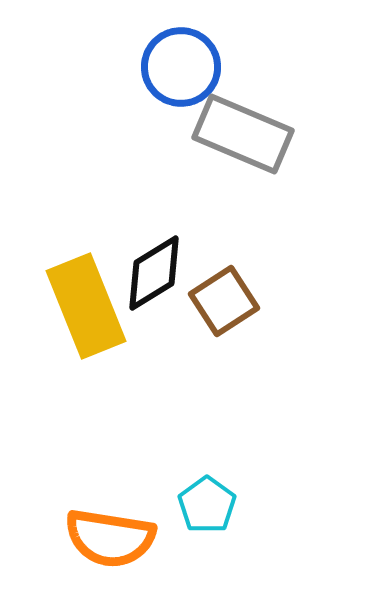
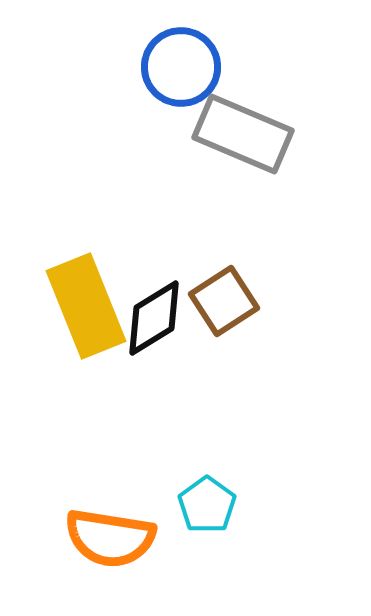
black diamond: moved 45 px down
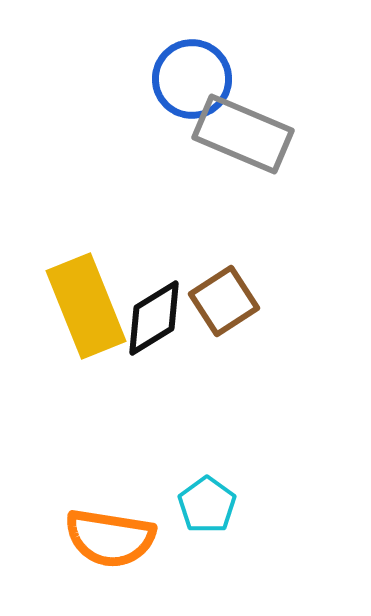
blue circle: moved 11 px right, 12 px down
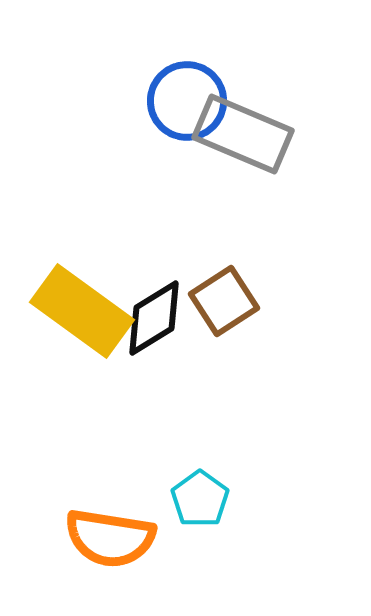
blue circle: moved 5 px left, 22 px down
yellow rectangle: moved 4 px left, 5 px down; rotated 32 degrees counterclockwise
cyan pentagon: moved 7 px left, 6 px up
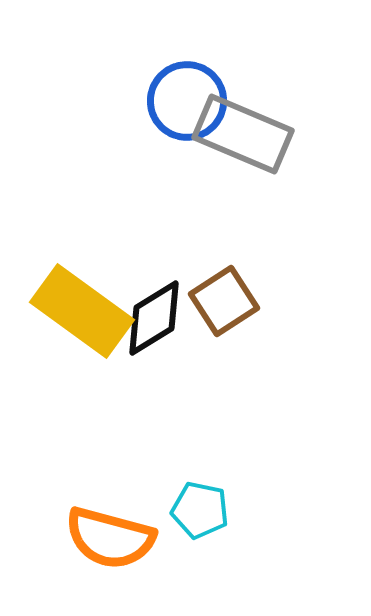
cyan pentagon: moved 11 px down; rotated 24 degrees counterclockwise
orange semicircle: rotated 6 degrees clockwise
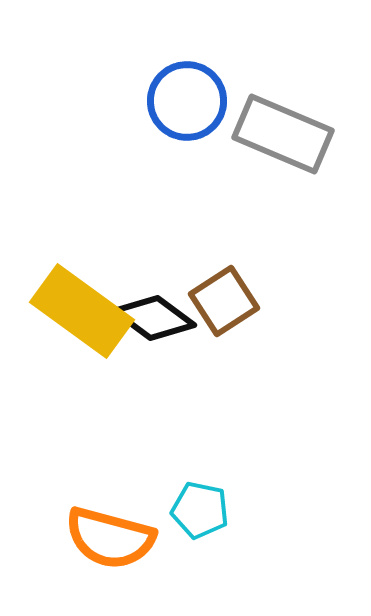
gray rectangle: moved 40 px right
black diamond: rotated 68 degrees clockwise
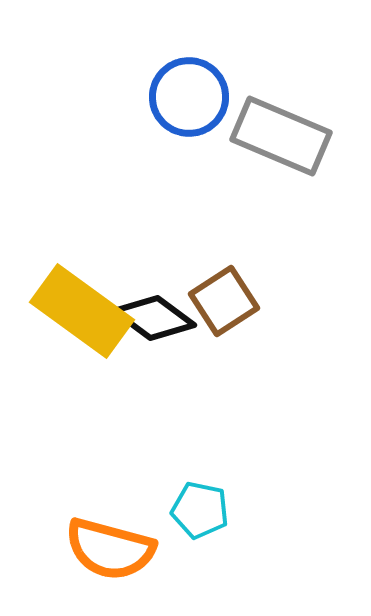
blue circle: moved 2 px right, 4 px up
gray rectangle: moved 2 px left, 2 px down
orange semicircle: moved 11 px down
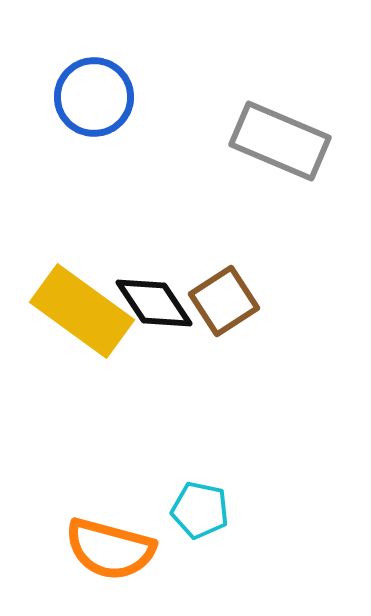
blue circle: moved 95 px left
gray rectangle: moved 1 px left, 5 px down
black diamond: moved 15 px up; rotated 20 degrees clockwise
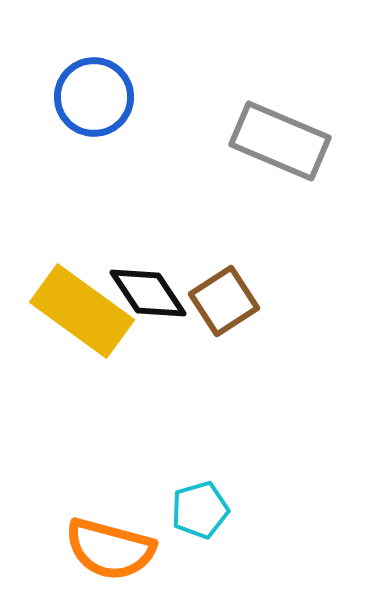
black diamond: moved 6 px left, 10 px up
cyan pentagon: rotated 28 degrees counterclockwise
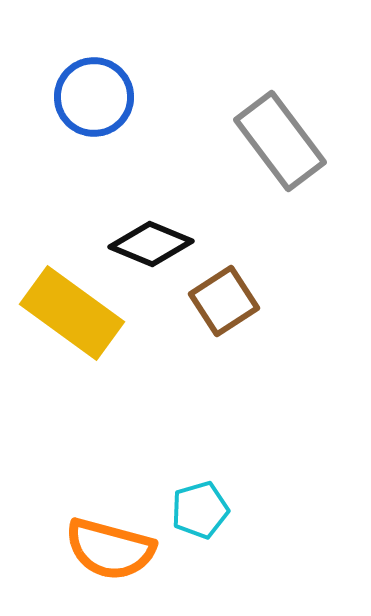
gray rectangle: rotated 30 degrees clockwise
black diamond: moved 3 px right, 49 px up; rotated 34 degrees counterclockwise
yellow rectangle: moved 10 px left, 2 px down
